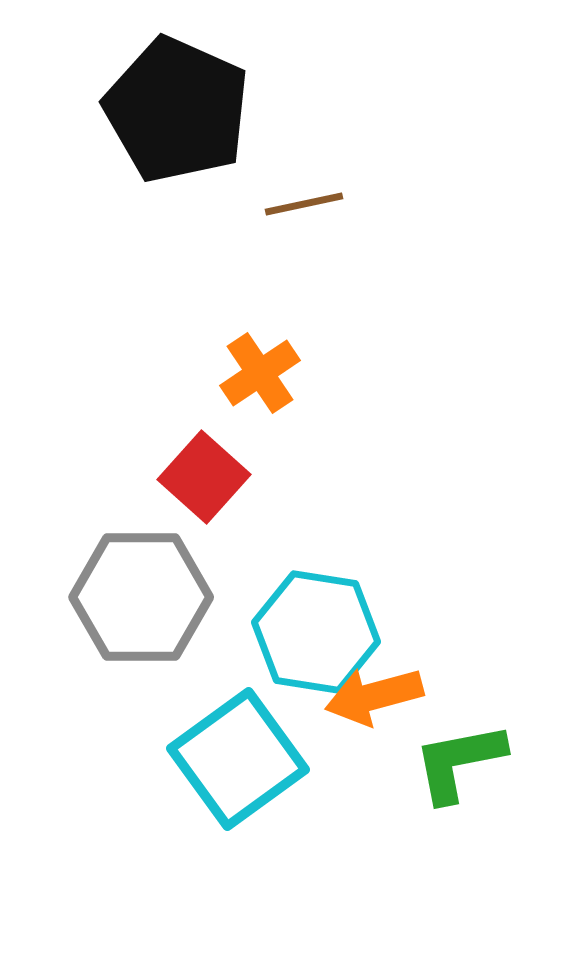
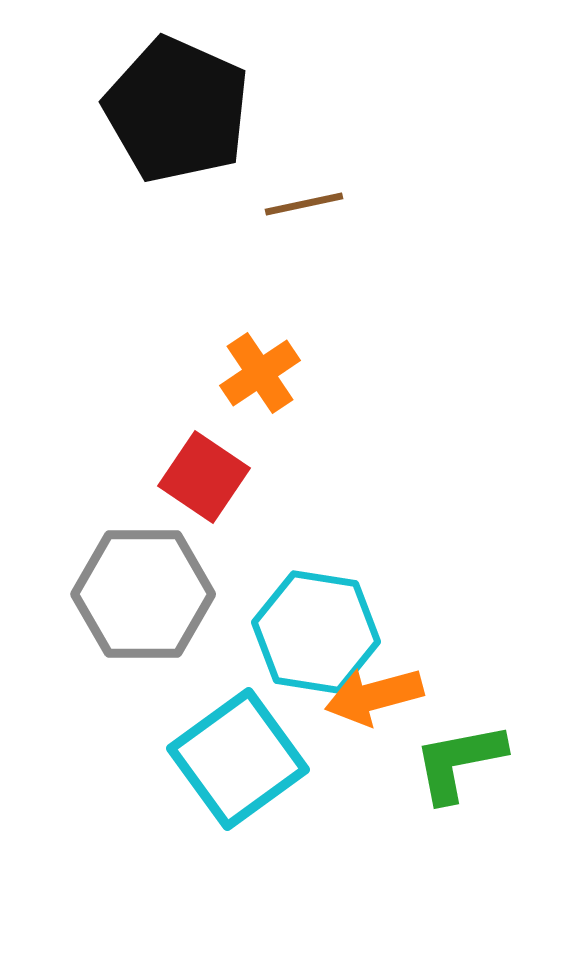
red square: rotated 8 degrees counterclockwise
gray hexagon: moved 2 px right, 3 px up
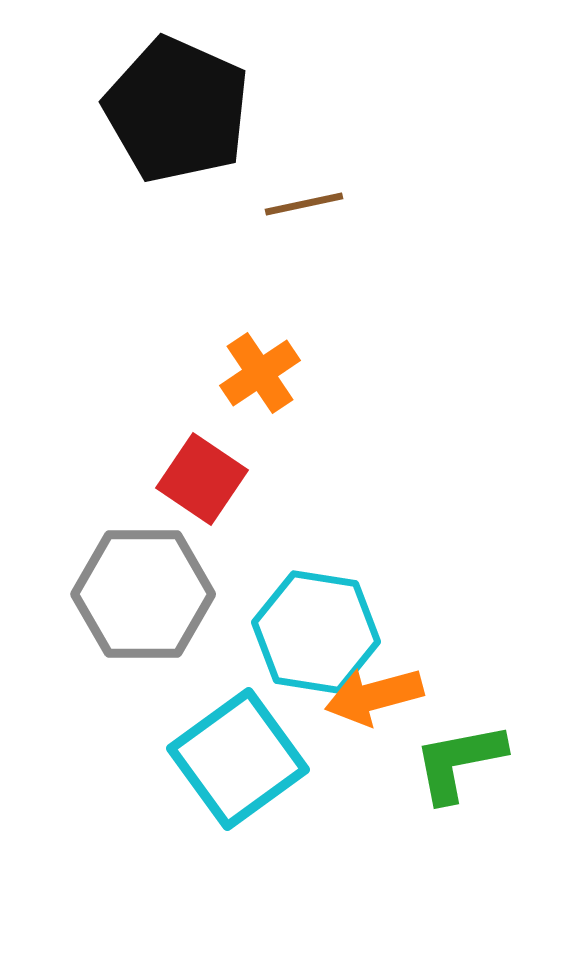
red square: moved 2 px left, 2 px down
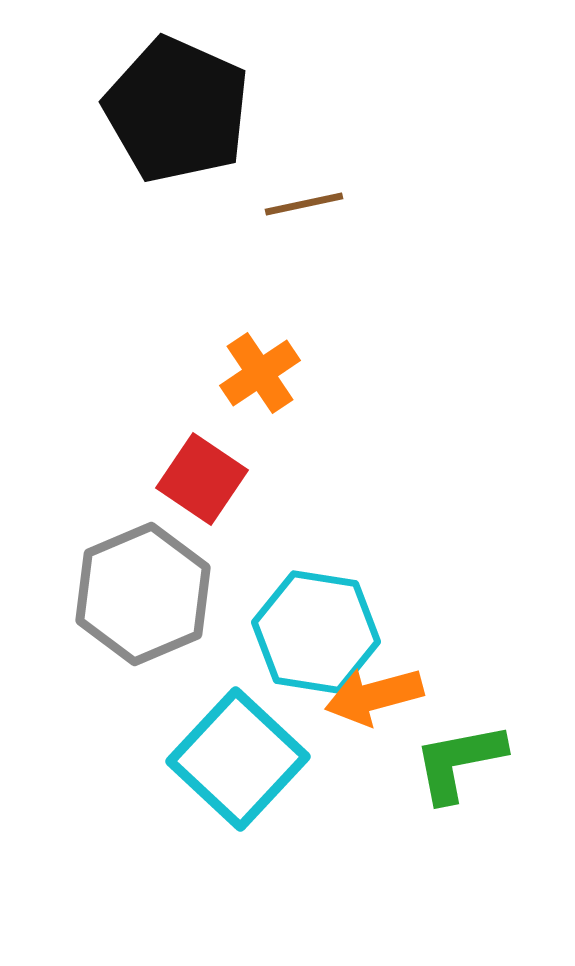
gray hexagon: rotated 23 degrees counterclockwise
cyan square: rotated 11 degrees counterclockwise
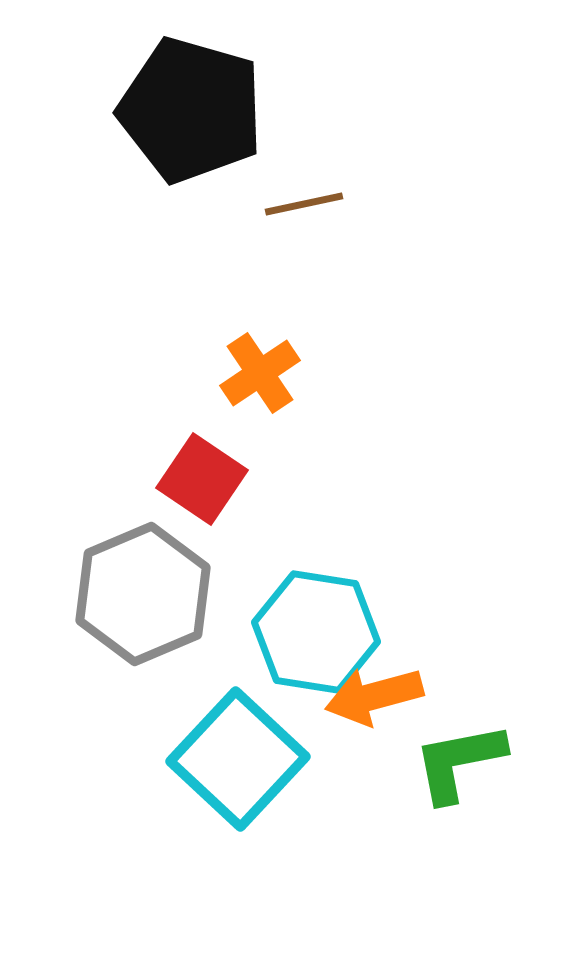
black pentagon: moved 14 px right; rotated 8 degrees counterclockwise
